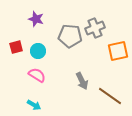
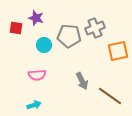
purple star: moved 1 px up
gray pentagon: moved 1 px left
red square: moved 19 px up; rotated 24 degrees clockwise
cyan circle: moved 6 px right, 6 px up
pink semicircle: rotated 144 degrees clockwise
cyan arrow: rotated 48 degrees counterclockwise
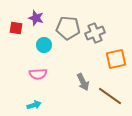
gray cross: moved 5 px down
gray pentagon: moved 1 px left, 8 px up
orange square: moved 2 px left, 8 px down
pink semicircle: moved 1 px right, 1 px up
gray arrow: moved 1 px right, 1 px down
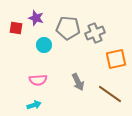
pink semicircle: moved 6 px down
gray arrow: moved 5 px left
brown line: moved 2 px up
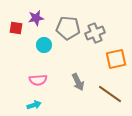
purple star: rotated 28 degrees counterclockwise
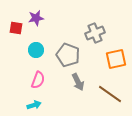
gray pentagon: moved 27 px down; rotated 15 degrees clockwise
cyan circle: moved 8 px left, 5 px down
pink semicircle: rotated 66 degrees counterclockwise
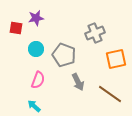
cyan circle: moved 1 px up
gray pentagon: moved 4 px left
cyan arrow: moved 1 px down; rotated 120 degrees counterclockwise
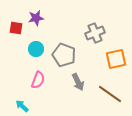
cyan arrow: moved 12 px left
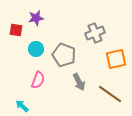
red square: moved 2 px down
gray arrow: moved 1 px right
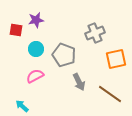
purple star: moved 2 px down
pink semicircle: moved 3 px left, 4 px up; rotated 138 degrees counterclockwise
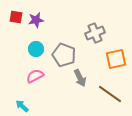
red square: moved 13 px up
gray arrow: moved 1 px right, 4 px up
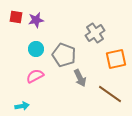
gray cross: rotated 12 degrees counterclockwise
cyan arrow: rotated 128 degrees clockwise
